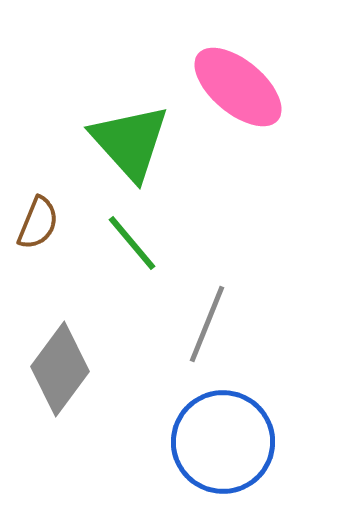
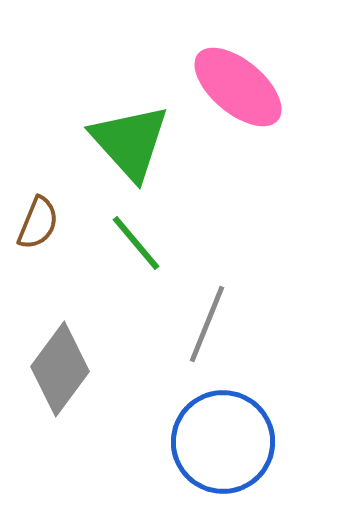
green line: moved 4 px right
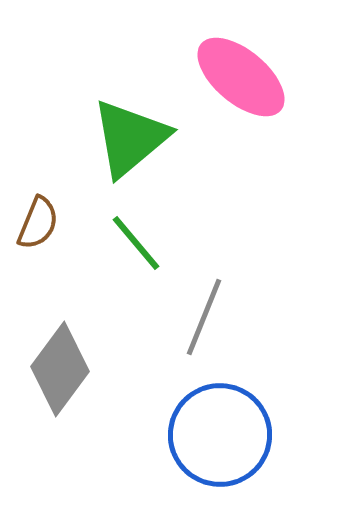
pink ellipse: moved 3 px right, 10 px up
green triangle: moved 4 px up; rotated 32 degrees clockwise
gray line: moved 3 px left, 7 px up
blue circle: moved 3 px left, 7 px up
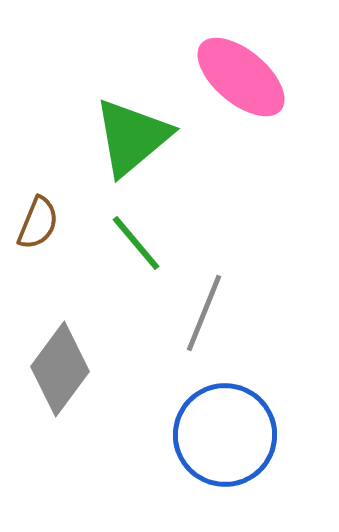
green triangle: moved 2 px right, 1 px up
gray line: moved 4 px up
blue circle: moved 5 px right
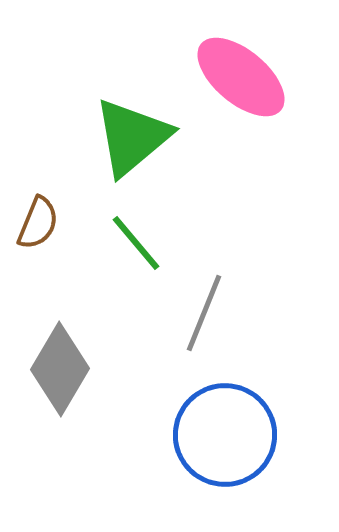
gray diamond: rotated 6 degrees counterclockwise
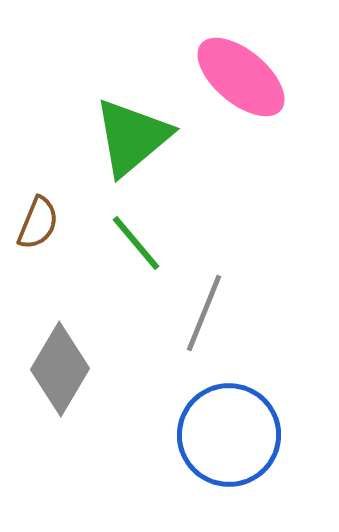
blue circle: moved 4 px right
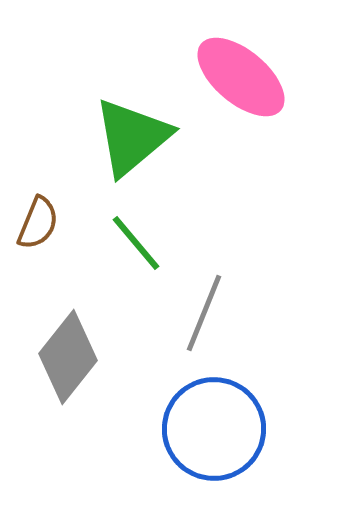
gray diamond: moved 8 px right, 12 px up; rotated 8 degrees clockwise
blue circle: moved 15 px left, 6 px up
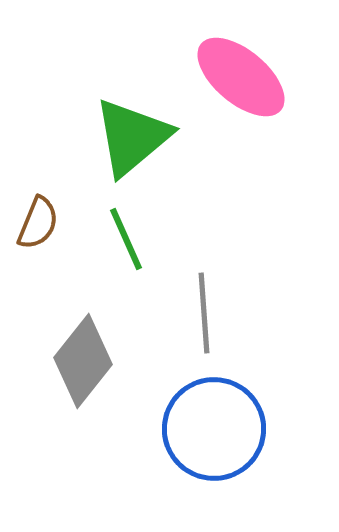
green line: moved 10 px left, 4 px up; rotated 16 degrees clockwise
gray line: rotated 26 degrees counterclockwise
gray diamond: moved 15 px right, 4 px down
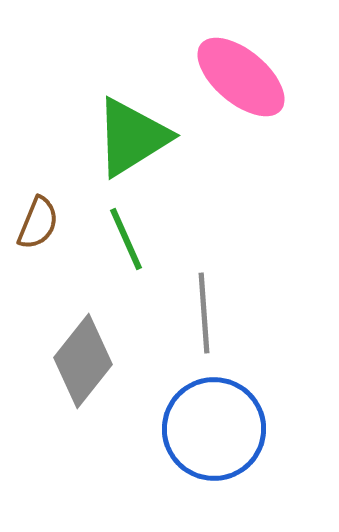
green triangle: rotated 8 degrees clockwise
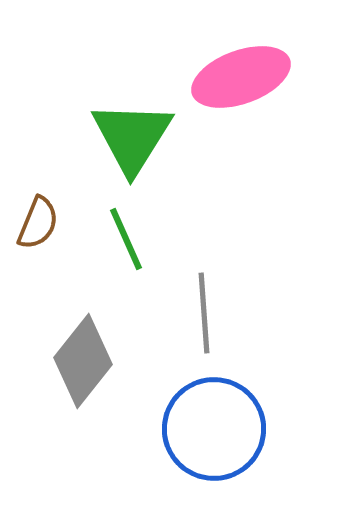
pink ellipse: rotated 60 degrees counterclockwise
green triangle: rotated 26 degrees counterclockwise
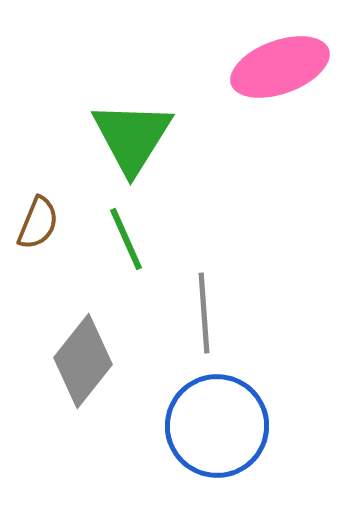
pink ellipse: moved 39 px right, 10 px up
blue circle: moved 3 px right, 3 px up
